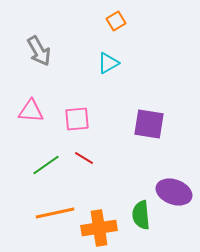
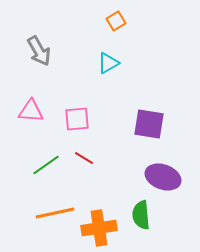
purple ellipse: moved 11 px left, 15 px up
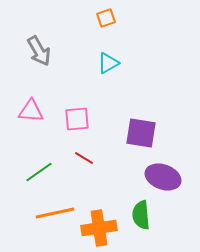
orange square: moved 10 px left, 3 px up; rotated 12 degrees clockwise
purple square: moved 8 px left, 9 px down
green line: moved 7 px left, 7 px down
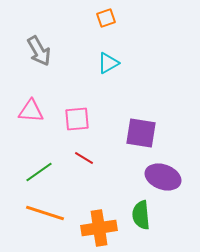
orange line: moved 10 px left; rotated 30 degrees clockwise
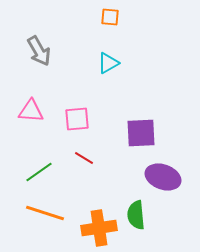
orange square: moved 4 px right, 1 px up; rotated 24 degrees clockwise
purple square: rotated 12 degrees counterclockwise
green semicircle: moved 5 px left
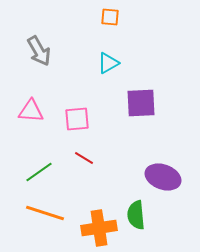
purple square: moved 30 px up
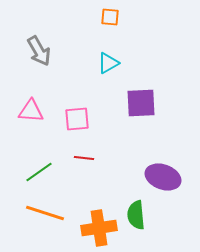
red line: rotated 24 degrees counterclockwise
